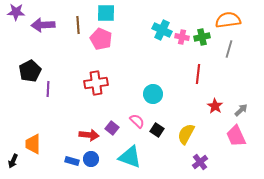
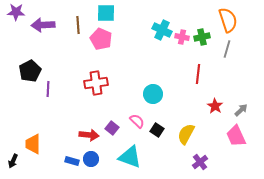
orange semicircle: rotated 80 degrees clockwise
gray line: moved 2 px left
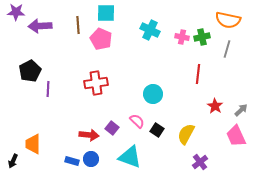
orange semicircle: rotated 120 degrees clockwise
purple arrow: moved 3 px left, 1 px down
cyan cross: moved 12 px left
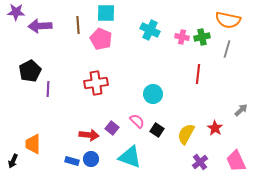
red star: moved 22 px down
pink trapezoid: moved 25 px down
